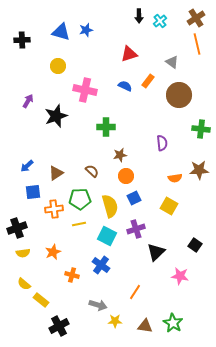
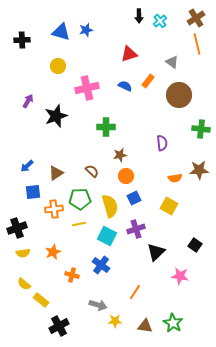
pink cross at (85, 90): moved 2 px right, 2 px up; rotated 25 degrees counterclockwise
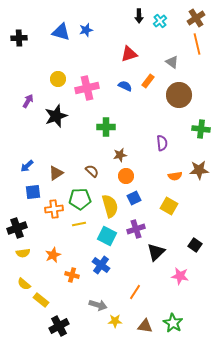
black cross at (22, 40): moved 3 px left, 2 px up
yellow circle at (58, 66): moved 13 px down
orange semicircle at (175, 178): moved 2 px up
orange star at (53, 252): moved 3 px down
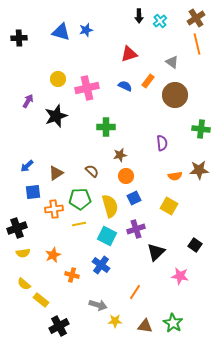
brown circle at (179, 95): moved 4 px left
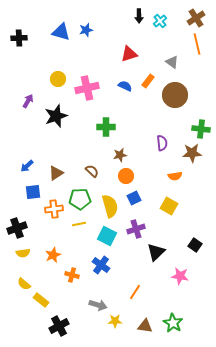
brown star at (199, 170): moved 7 px left, 17 px up
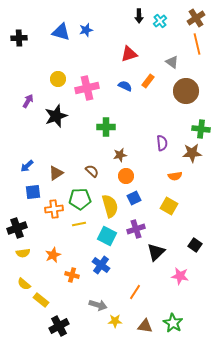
brown circle at (175, 95): moved 11 px right, 4 px up
